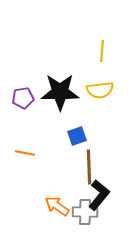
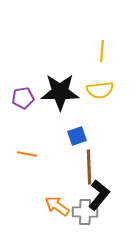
orange line: moved 2 px right, 1 px down
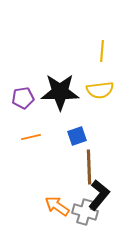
orange line: moved 4 px right, 17 px up; rotated 24 degrees counterclockwise
gray cross: rotated 15 degrees clockwise
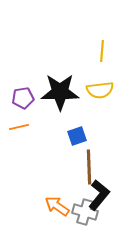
orange line: moved 12 px left, 10 px up
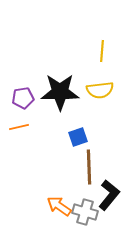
blue square: moved 1 px right, 1 px down
black L-shape: moved 10 px right
orange arrow: moved 2 px right
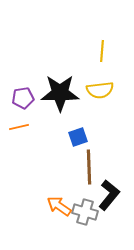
black star: moved 1 px down
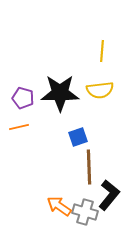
purple pentagon: rotated 25 degrees clockwise
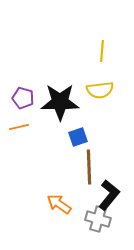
black star: moved 9 px down
orange arrow: moved 2 px up
gray cross: moved 13 px right, 7 px down
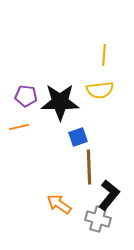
yellow line: moved 2 px right, 4 px down
purple pentagon: moved 3 px right, 2 px up; rotated 10 degrees counterclockwise
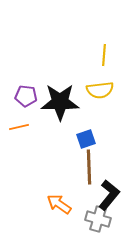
blue square: moved 8 px right, 2 px down
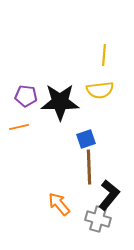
orange arrow: rotated 15 degrees clockwise
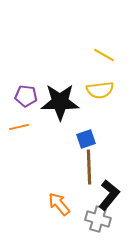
yellow line: rotated 65 degrees counterclockwise
